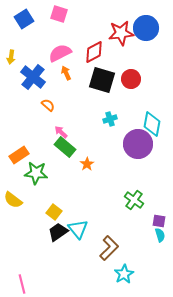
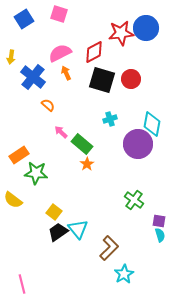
green rectangle: moved 17 px right, 3 px up
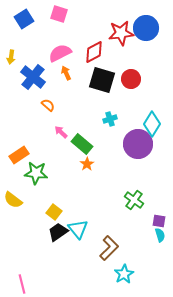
cyan diamond: rotated 20 degrees clockwise
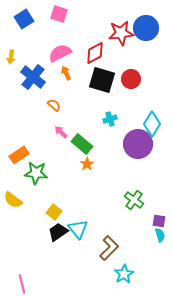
red diamond: moved 1 px right, 1 px down
orange semicircle: moved 6 px right
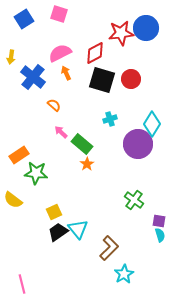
yellow square: rotated 28 degrees clockwise
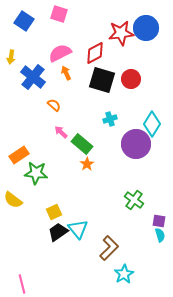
blue square: moved 2 px down; rotated 24 degrees counterclockwise
purple circle: moved 2 px left
